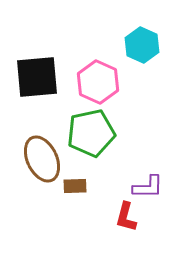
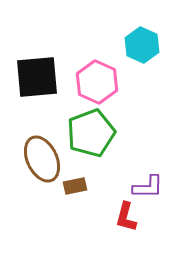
pink hexagon: moved 1 px left
green pentagon: rotated 9 degrees counterclockwise
brown rectangle: rotated 10 degrees counterclockwise
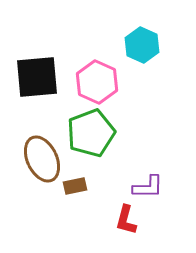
red L-shape: moved 3 px down
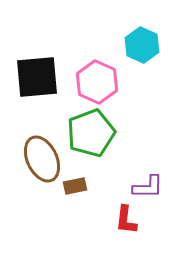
red L-shape: rotated 8 degrees counterclockwise
